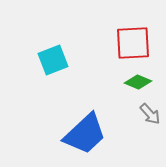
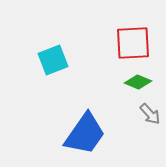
blue trapezoid: rotated 12 degrees counterclockwise
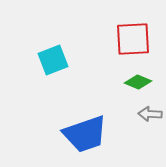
red square: moved 4 px up
gray arrow: rotated 135 degrees clockwise
blue trapezoid: rotated 36 degrees clockwise
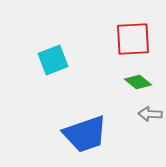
green diamond: rotated 16 degrees clockwise
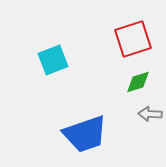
red square: rotated 15 degrees counterclockwise
green diamond: rotated 56 degrees counterclockwise
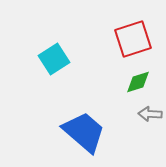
cyan square: moved 1 px right, 1 px up; rotated 12 degrees counterclockwise
blue trapezoid: moved 1 px left, 2 px up; rotated 120 degrees counterclockwise
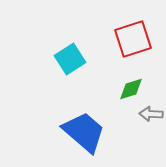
cyan square: moved 16 px right
green diamond: moved 7 px left, 7 px down
gray arrow: moved 1 px right
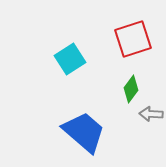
green diamond: rotated 36 degrees counterclockwise
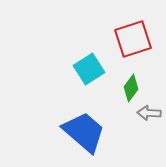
cyan square: moved 19 px right, 10 px down
green diamond: moved 1 px up
gray arrow: moved 2 px left, 1 px up
